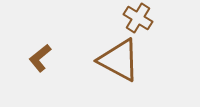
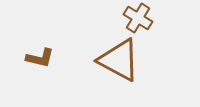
brown L-shape: rotated 128 degrees counterclockwise
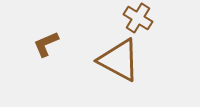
brown L-shape: moved 6 px right, 14 px up; rotated 144 degrees clockwise
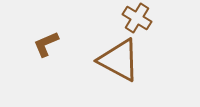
brown cross: moved 1 px left
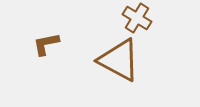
brown L-shape: rotated 12 degrees clockwise
